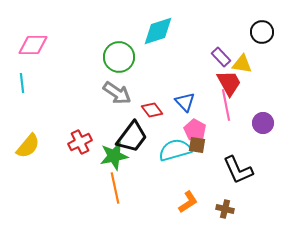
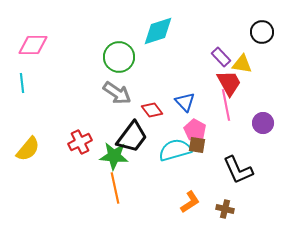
yellow semicircle: moved 3 px down
green star: rotated 16 degrees clockwise
orange L-shape: moved 2 px right
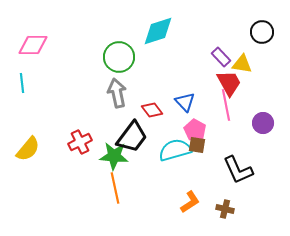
gray arrow: rotated 136 degrees counterclockwise
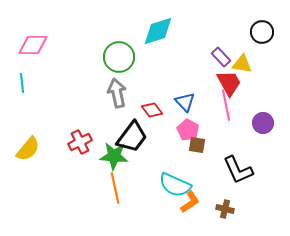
pink pentagon: moved 7 px left
cyan semicircle: moved 35 px down; rotated 140 degrees counterclockwise
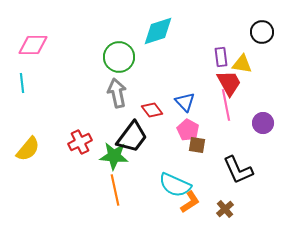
purple rectangle: rotated 36 degrees clockwise
orange line: moved 2 px down
brown cross: rotated 36 degrees clockwise
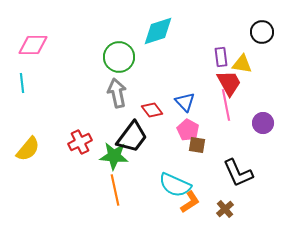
black L-shape: moved 3 px down
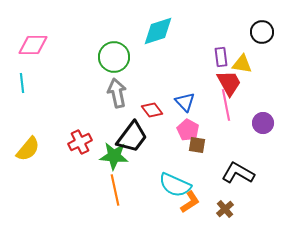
green circle: moved 5 px left
black L-shape: rotated 144 degrees clockwise
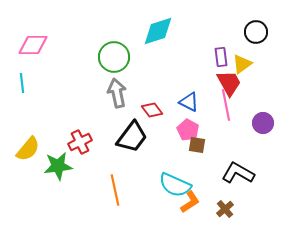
black circle: moved 6 px left
yellow triangle: rotated 45 degrees counterclockwise
blue triangle: moved 4 px right; rotated 20 degrees counterclockwise
green star: moved 56 px left, 10 px down; rotated 12 degrees counterclockwise
